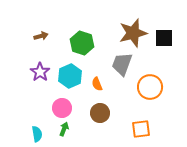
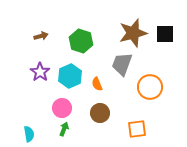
black square: moved 1 px right, 4 px up
green hexagon: moved 1 px left, 2 px up
orange square: moved 4 px left
cyan semicircle: moved 8 px left
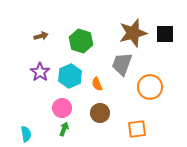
cyan semicircle: moved 3 px left
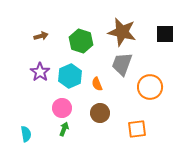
brown star: moved 11 px left, 1 px up; rotated 28 degrees clockwise
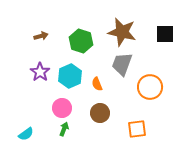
cyan semicircle: rotated 63 degrees clockwise
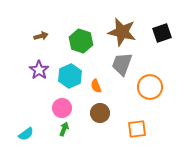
black square: moved 3 px left, 1 px up; rotated 18 degrees counterclockwise
purple star: moved 1 px left, 2 px up
orange semicircle: moved 1 px left, 2 px down
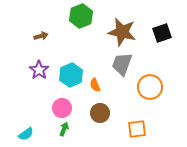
green hexagon: moved 25 px up; rotated 20 degrees clockwise
cyan hexagon: moved 1 px right, 1 px up
orange semicircle: moved 1 px left, 1 px up
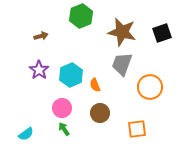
green arrow: rotated 56 degrees counterclockwise
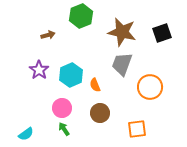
brown arrow: moved 7 px right, 1 px up
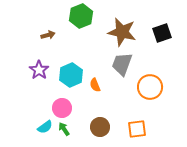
brown circle: moved 14 px down
cyan semicircle: moved 19 px right, 7 px up
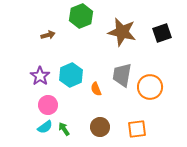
gray trapezoid: moved 11 px down; rotated 10 degrees counterclockwise
purple star: moved 1 px right, 6 px down
orange semicircle: moved 1 px right, 4 px down
pink circle: moved 14 px left, 3 px up
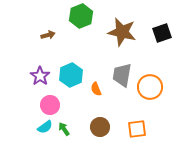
pink circle: moved 2 px right
